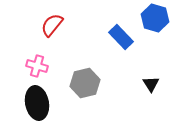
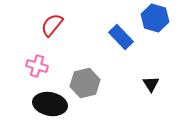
black ellipse: moved 13 px right, 1 px down; rotated 68 degrees counterclockwise
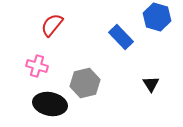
blue hexagon: moved 2 px right, 1 px up
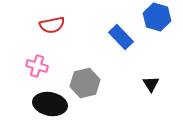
red semicircle: rotated 140 degrees counterclockwise
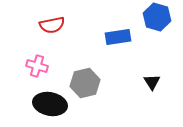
blue rectangle: moved 3 px left; rotated 55 degrees counterclockwise
black triangle: moved 1 px right, 2 px up
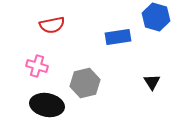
blue hexagon: moved 1 px left
black ellipse: moved 3 px left, 1 px down
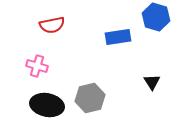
gray hexagon: moved 5 px right, 15 px down
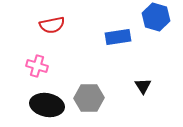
black triangle: moved 9 px left, 4 px down
gray hexagon: moved 1 px left; rotated 12 degrees clockwise
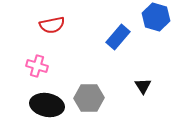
blue rectangle: rotated 40 degrees counterclockwise
